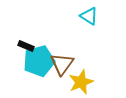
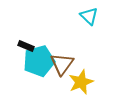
cyan triangle: rotated 12 degrees clockwise
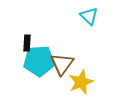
black rectangle: moved 1 px right, 3 px up; rotated 70 degrees clockwise
cyan pentagon: rotated 12 degrees clockwise
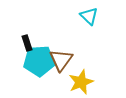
black rectangle: rotated 21 degrees counterclockwise
brown triangle: moved 1 px left, 4 px up
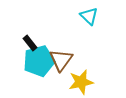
black rectangle: moved 3 px right; rotated 21 degrees counterclockwise
cyan pentagon: rotated 12 degrees counterclockwise
yellow star: rotated 10 degrees clockwise
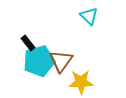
black rectangle: moved 2 px left
brown triangle: moved 1 px down
yellow star: rotated 10 degrees clockwise
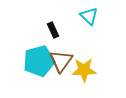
black rectangle: moved 25 px right, 13 px up; rotated 14 degrees clockwise
yellow star: moved 3 px right, 12 px up
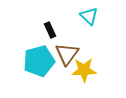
black rectangle: moved 3 px left
brown triangle: moved 6 px right, 7 px up
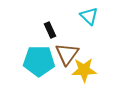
cyan pentagon: rotated 16 degrees clockwise
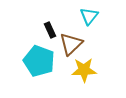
cyan triangle: rotated 24 degrees clockwise
brown triangle: moved 4 px right, 10 px up; rotated 10 degrees clockwise
cyan pentagon: rotated 20 degrees clockwise
